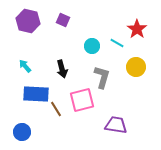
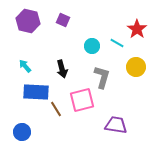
blue rectangle: moved 2 px up
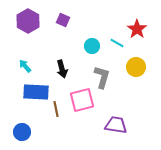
purple hexagon: rotated 15 degrees clockwise
brown line: rotated 21 degrees clockwise
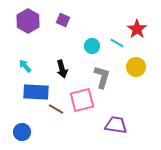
brown line: rotated 49 degrees counterclockwise
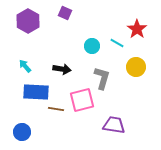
purple square: moved 2 px right, 7 px up
black arrow: rotated 66 degrees counterclockwise
gray L-shape: moved 1 px down
brown line: rotated 21 degrees counterclockwise
purple trapezoid: moved 2 px left
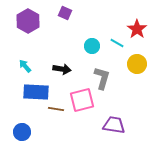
yellow circle: moved 1 px right, 3 px up
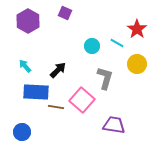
black arrow: moved 4 px left, 1 px down; rotated 54 degrees counterclockwise
gray L-shape: moved 3 px right
pink square: rotated 35 degrees counterclockwise
brown line: moved 2 px up
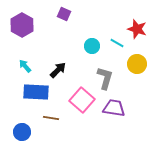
purple square: moved 1 px left, 1 px down
purple hexagon: moved 6 px left, 4 px down
red star: rotated 18 degrees counterclockwise
brown line: moved 5 px left, 11 px down
purple trapezoid: moved 17 px up
